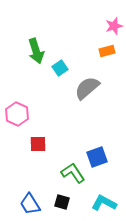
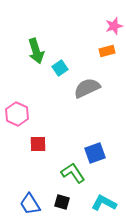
gray semicircle: rotated 16 degrees clockwise
blue square: moved 2 px left, 4 px up
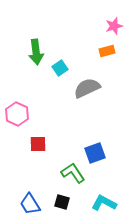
green arrow: moved 1 px down; rotated 10 degrees clockwise
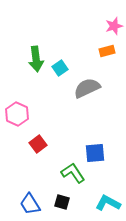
green arrow: moved 7 px down
red square: rotated 36 degrees counterclockwise
blue square: rotated 15 degrees clockwise
cyan L-shape: moved 4 px right
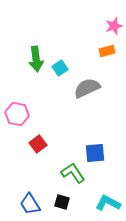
pink hexagon: rotated 15 degrees counterclockwise
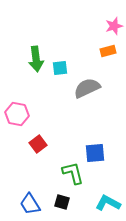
orange rectangle: moved 1 px right
cyan square: rotated 28 degrees clockwise
green L-shape: rotated 20 degrees clockwise
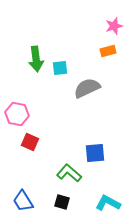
red square: moved 8 px left, 2 px up; rotated 30 degrees counterclockwise
green L-shape: moved 4 px left; rotated 35 degrees counterclockwise
blue trapezoid: moved 7 px left, 3 px up
